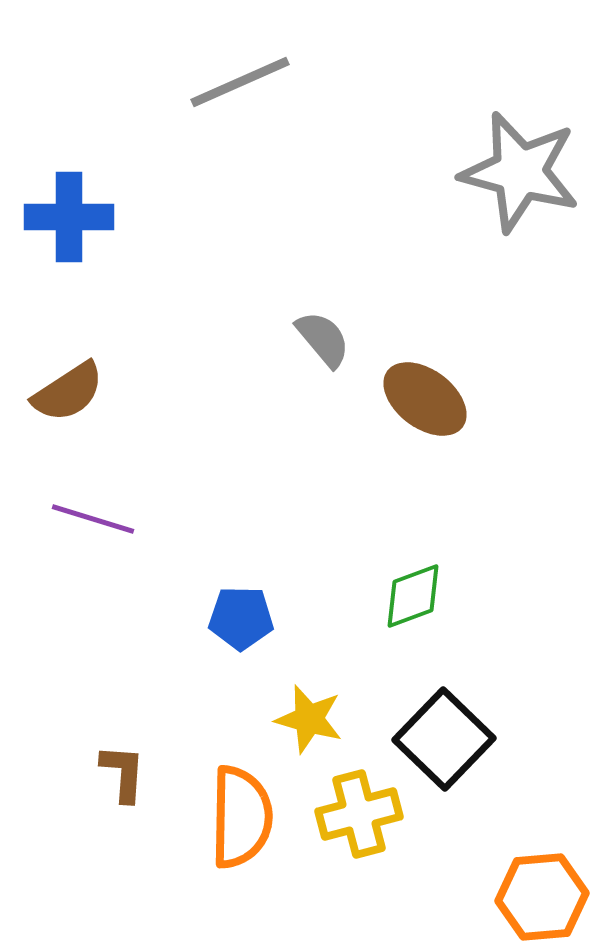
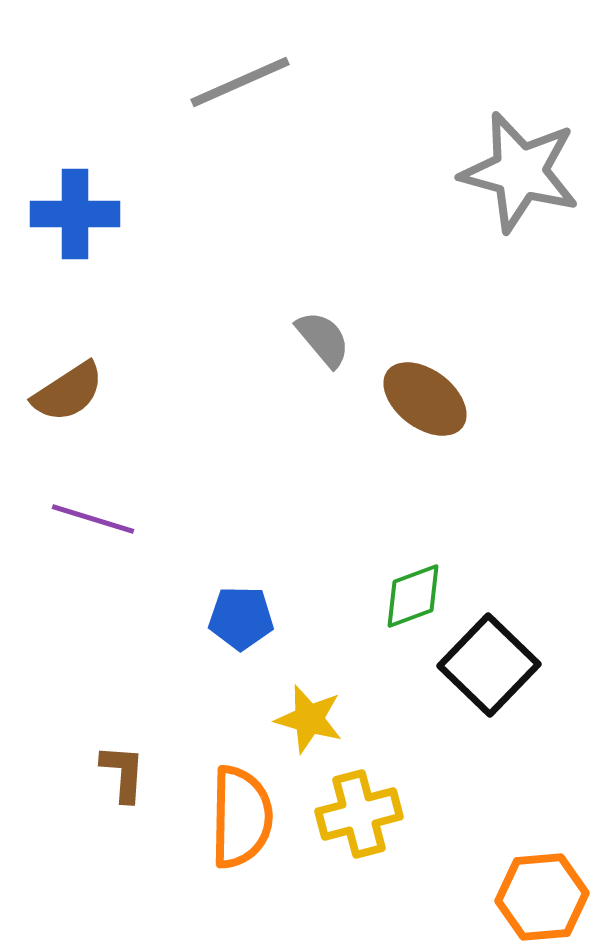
blue cross: moved 6 px right, 3 px up
black square: moved 45 px right, 74 px up
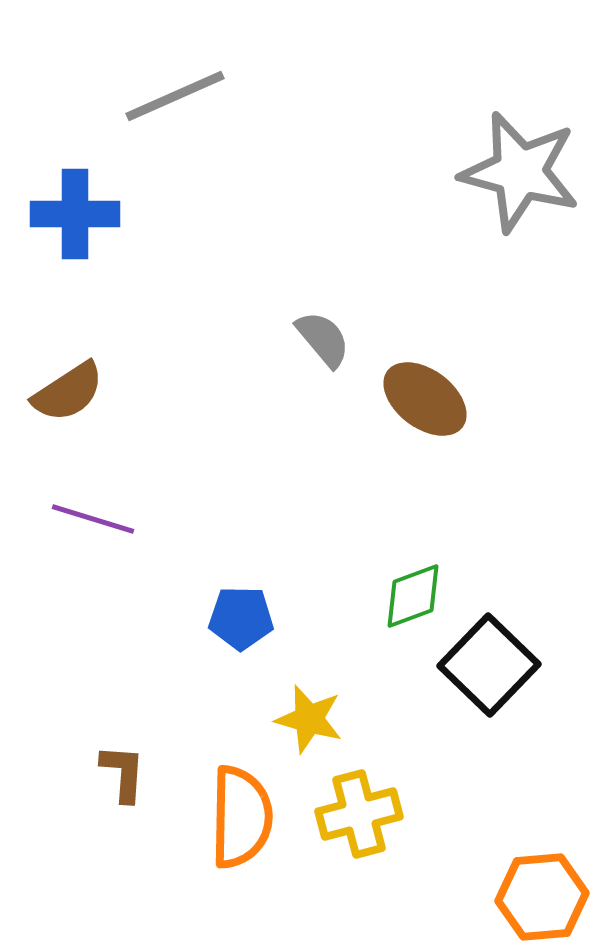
gray line: moved 65 px left, 14 px down
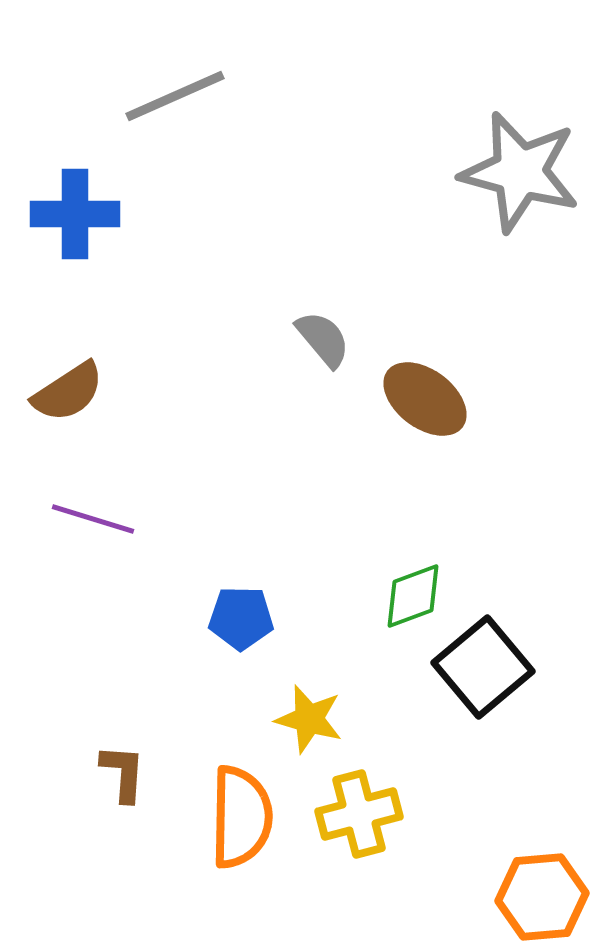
black square: moved 6 px left, 2 px down; rotated 6 degrees clockwise
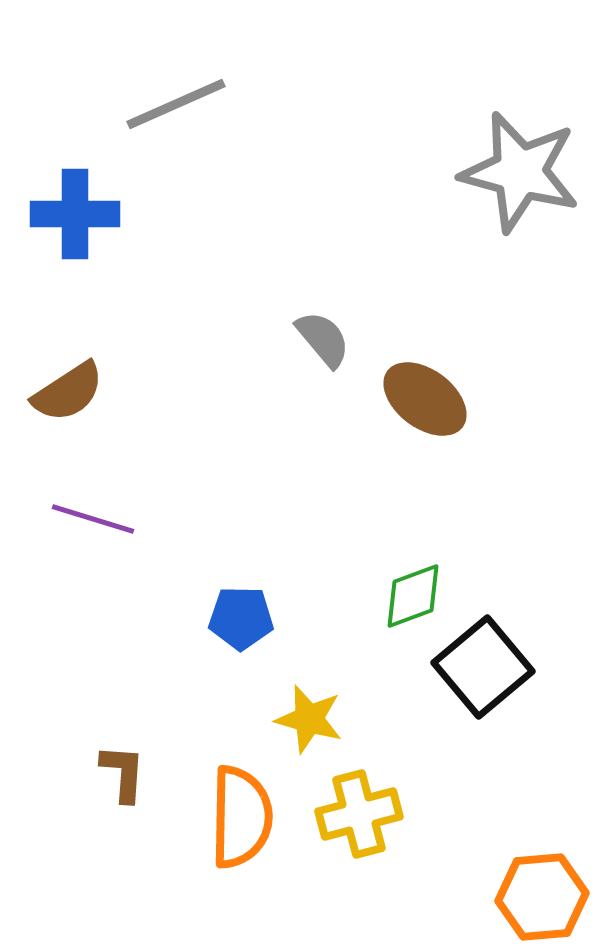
gray line: moved 1 px right, 8 px down
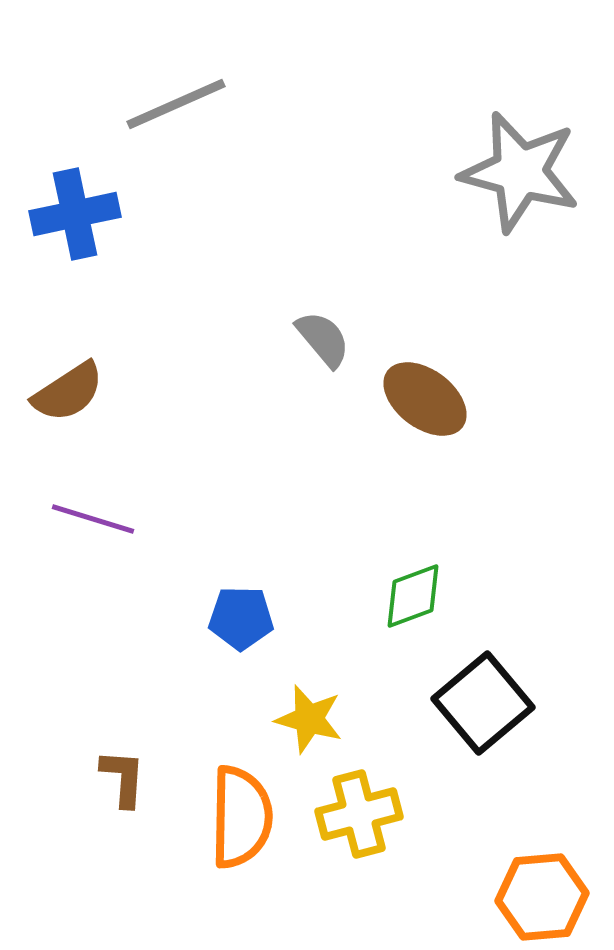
blue cross: rotated 12 degrees counterclockwise
black square: moved 36 px down
brown L-shape: moved 5 px down
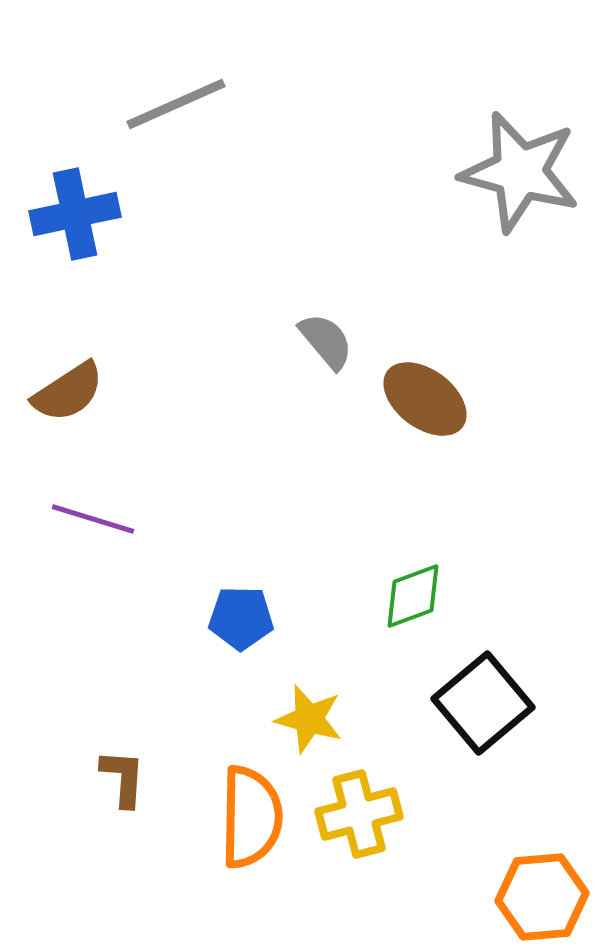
gray semicircle: moved 3 px right, 2 px down
orange semicircle: moved 10 px right
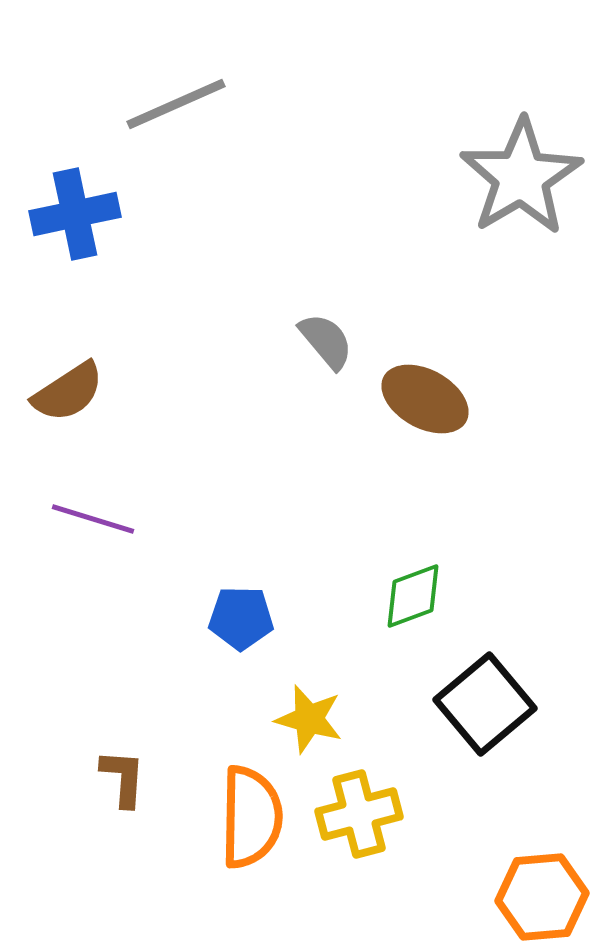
gray star: moved 1 px right, 5 px down; rotated 26 degrees clockwise
brown ellipse: rotated 8 degrees counterclockwise
black square: moved 2 px right, 1 px down
